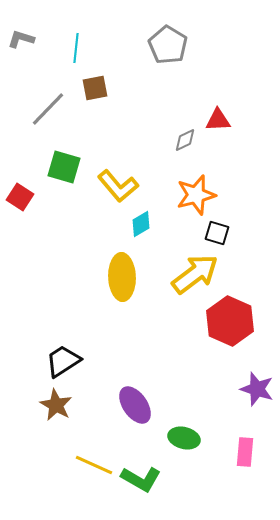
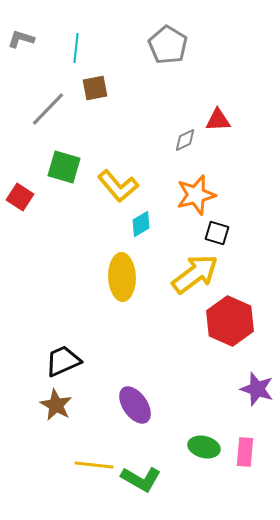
black trapezoid: rotated 9 degrees clockwise
green ellipse: moved 20 px right, 9 px down
yellow line: rotated 18 degrees counterclockwise
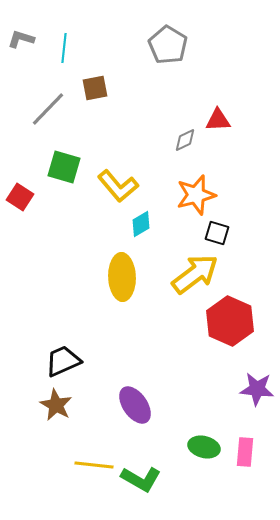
cyan line: moved 12 px left
purple star: rotated 12 degrees counterclockwise
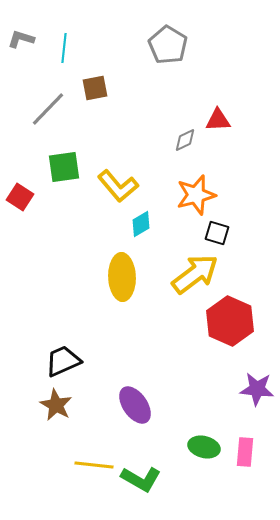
green square: rotated 24 degrees counterclockwise
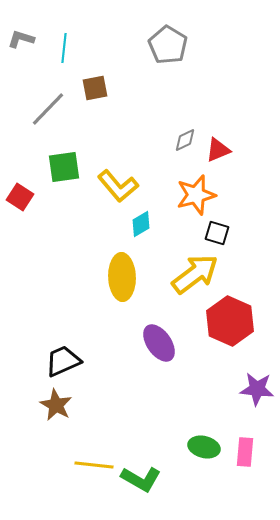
red triangle: moved 30 px down; rotated 20 degrees counterclockwise
purple ellipse: moved 24 px right, 62 px up
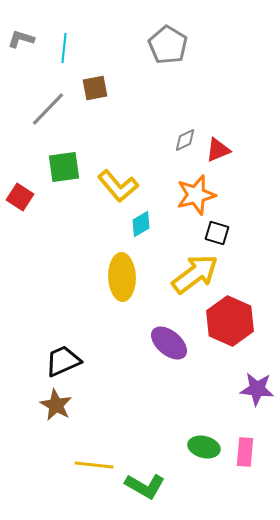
purple ellipse: moved 10 px right; rotated 15 degrees counterclockwise
green L-shape: moved 4 px right, 7 px down
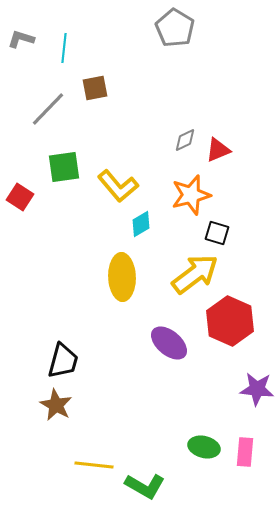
gray pentagon: moved 7 px right, 17 px up
orange star: moved 5 px left
black trapezoid: rotated 129 degrees clockwise
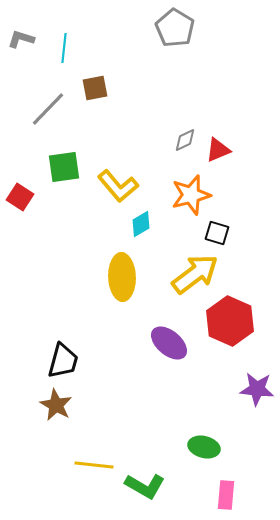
pink rectangle: moved 19 px left, 43 px down
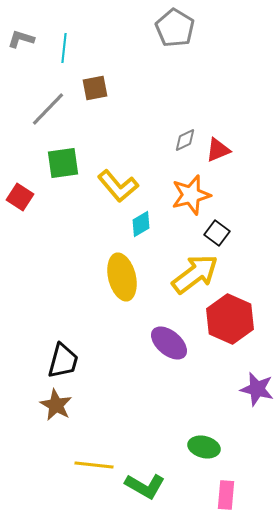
green square: moved 1 px left, 4 px up
black square: rotated 20 degrees clockwise
yellow ellipse: rotated 12 degrees counterclockwise
red hexagon: moved 2 px up
purple star: rotated 8 degrees clockwise
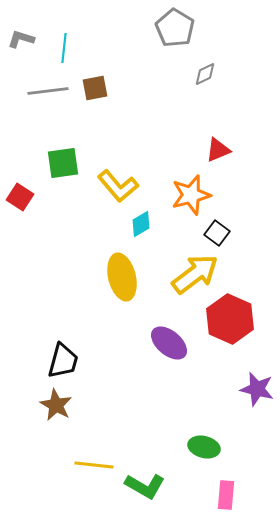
gray line: moved 18 px up; rotated 39 degrees clockwise
gray diamond: moved 20 px right, 66 px up
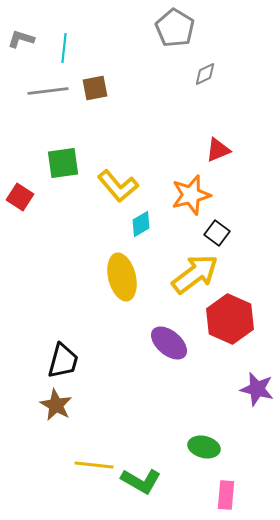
green L-shape: moved 4 px left, 5 px up
